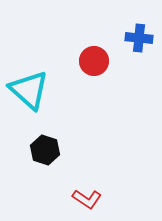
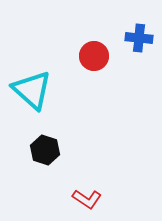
red circle: moved 5 px up
cyan triangle: moved 3 px right
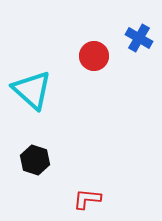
blue cross: rotated 24 degrees clockwise
black hexagon: moved 10 px left, 10 px down
red L-shape: rotated 152 degrees clockwise
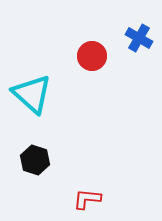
red circle: moved 2 px left
cyan triangle: moved 4 px down
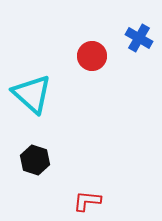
red L-shape: moved 2 px down
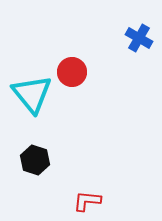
red circle: moved 20 px left, 16 px down
cyan triangle: rotated 9 degrees clockwise
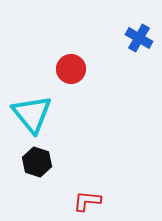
red circle: moved 1 px left, 3 px up
cyan triangle: moved 20 px down
black hexagon: moved 2 px right, 2 px down
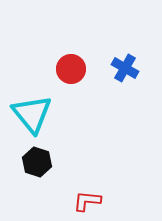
blue cross: moved 14 px left, 30 px down
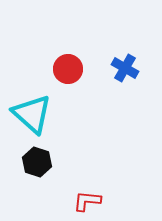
red circle: moved 3 px left
cyan triangle: rotated 9 degrees counterclockwise
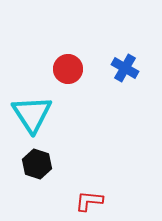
cyan triangle: rotated 15 degrees clockwise
black hexagon: moved 2 px down
red L-shape: moved 2 px right
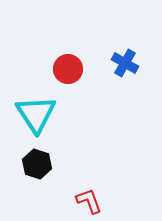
blue cross: moved 5 px up
cyan triangle: moved 4 px right
red L-shape: rotated 64 degrees clockwise
